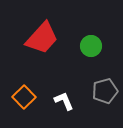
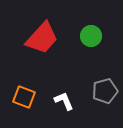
green circle: moved 10 px up
orange square: rotated 25 degrees counterclockwise
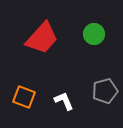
green circle: moved 3 px right, 2 px up
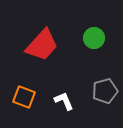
green circle: moved 4 px down
red trapezoid: moved 7 px down
